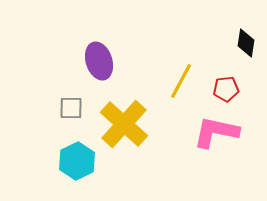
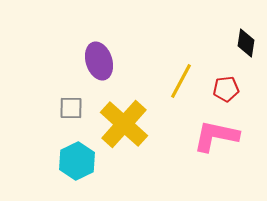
pink L-shape: moved 4 px down
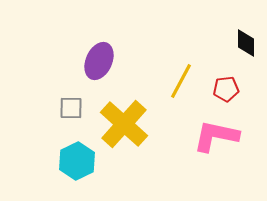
black diamond: rotated 8 degrees counterclockwise
purple ellipse: rotated 42 degrees clockwise
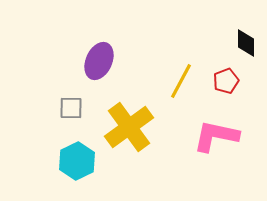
red pentagon: moved 8 px up; rotated 15 degrees counterclockwise
yellow cross: moved 5 px right, 3 px down; rotated 12 degrees clockwise
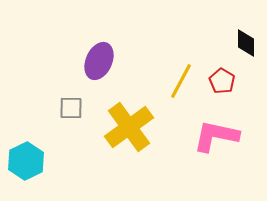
red pentagon: moved 4 px left; rotated 20 degrees counterclockwise
cyan hexagon: moved 51 px left
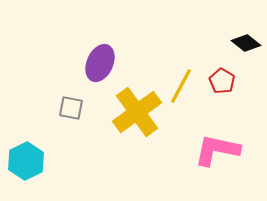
black diamond: rotated 52 degrees counterclockwise
purple ellipse: moved 1 px right, 2 px down
yellow line: moved 5 px down
gray square: rotated 10 degrees clockwise
yellow cross: moved 8 px right, 15 px up
pink L-shape: moved 1 px right, 14 px down
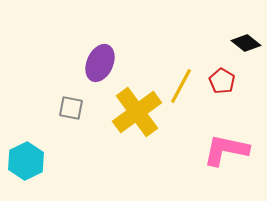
pink L-shape: moved 9 px right
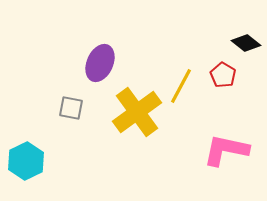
red pentagon: moved 1 px right, 6 px up
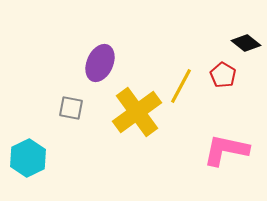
cyan hexagon: moved 2 px right, 3 px up
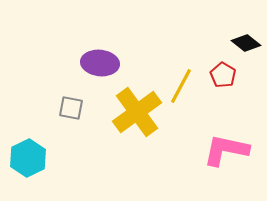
purple ellipse: rotated 72 degrees clockwise
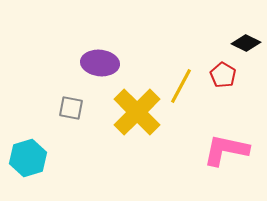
black diamond: rotated 12 degrees counterclockwise
yellow cross: rotated 9 degrees counterclockwise
cyan hexagon: rotated 9 degrees clockwise
